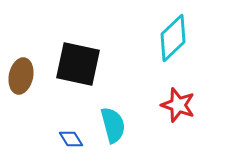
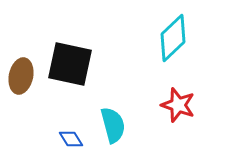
black square: moved 8 px left
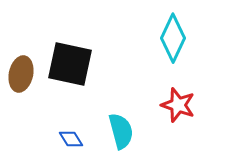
cyan diamond: rotated 21 degrees counterclockwise
brown ellipse: moved 2 px up
cyan semicircle: moved 8 px right, 6 px down
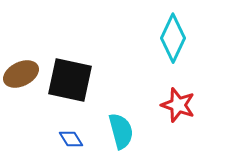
black square: moved 16 px down
brown ellipse: rotated 52 degrees clockwise
